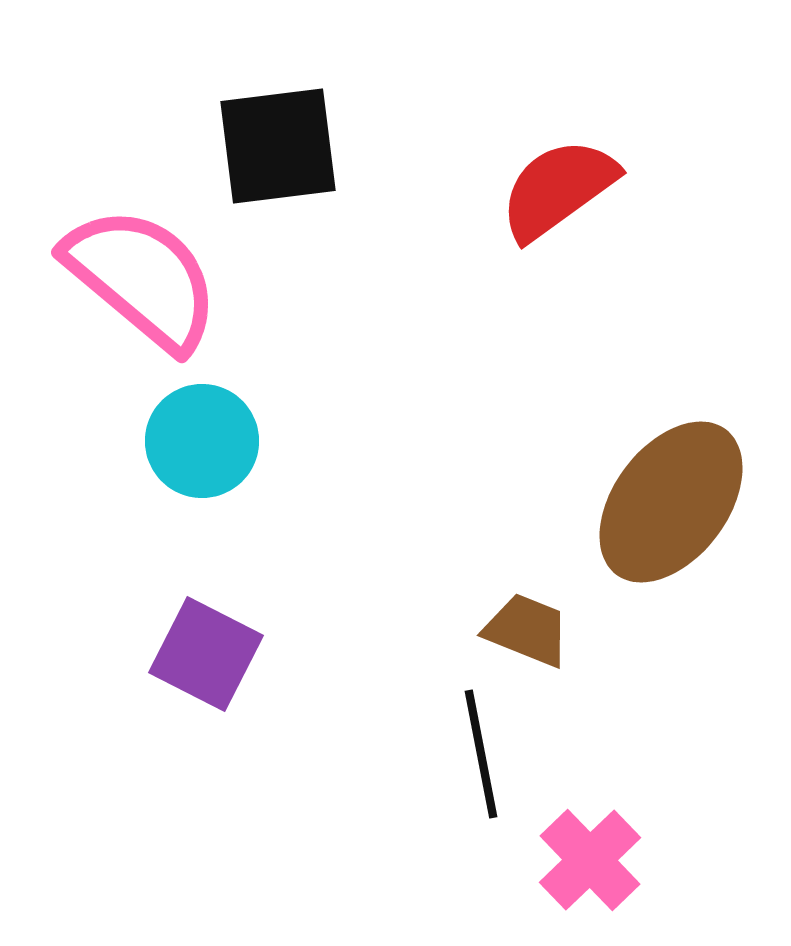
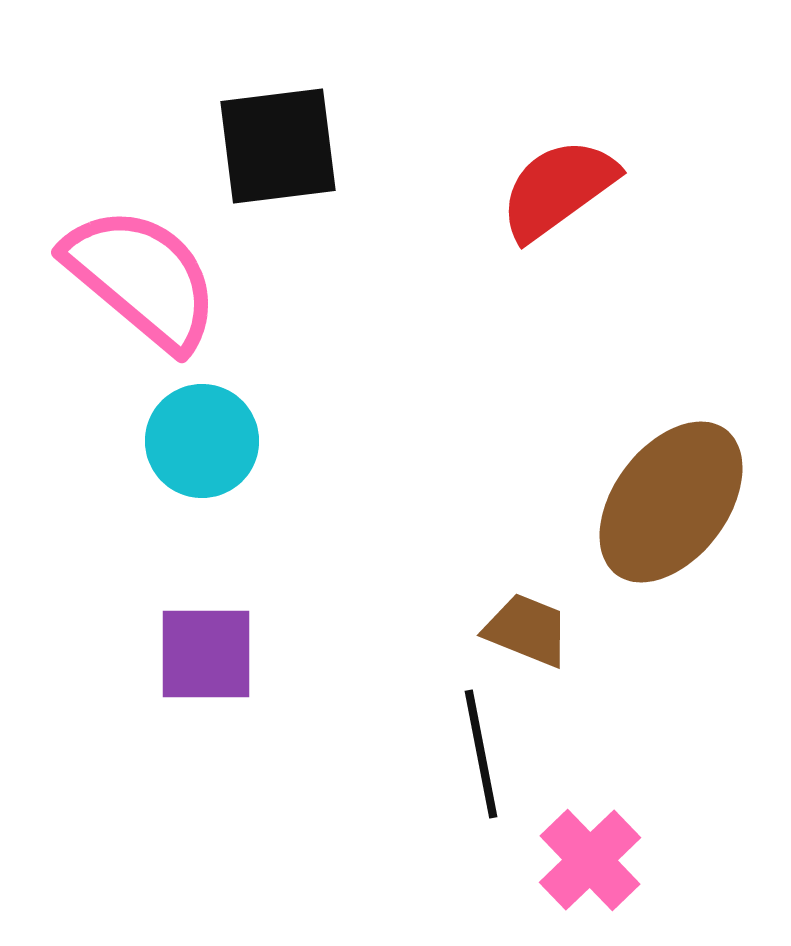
purple square: rotated 27 degrees counterclockwise
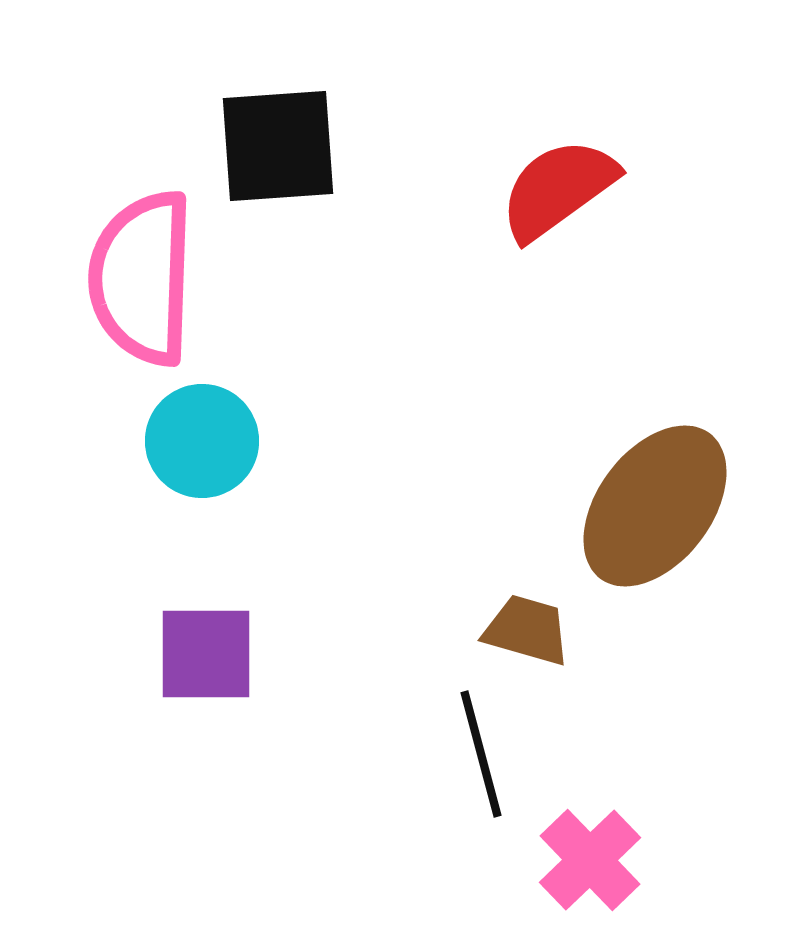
black square: rotated 3 degrees clockwise
pink semicircle: rotated 128 degrees counterclockwise
brown ellipse: moved 16 px left, 4 px down
brown trapezoid: rotated 6 degrees counterclockwise
black line: rotated 4 degrees counterclockwise
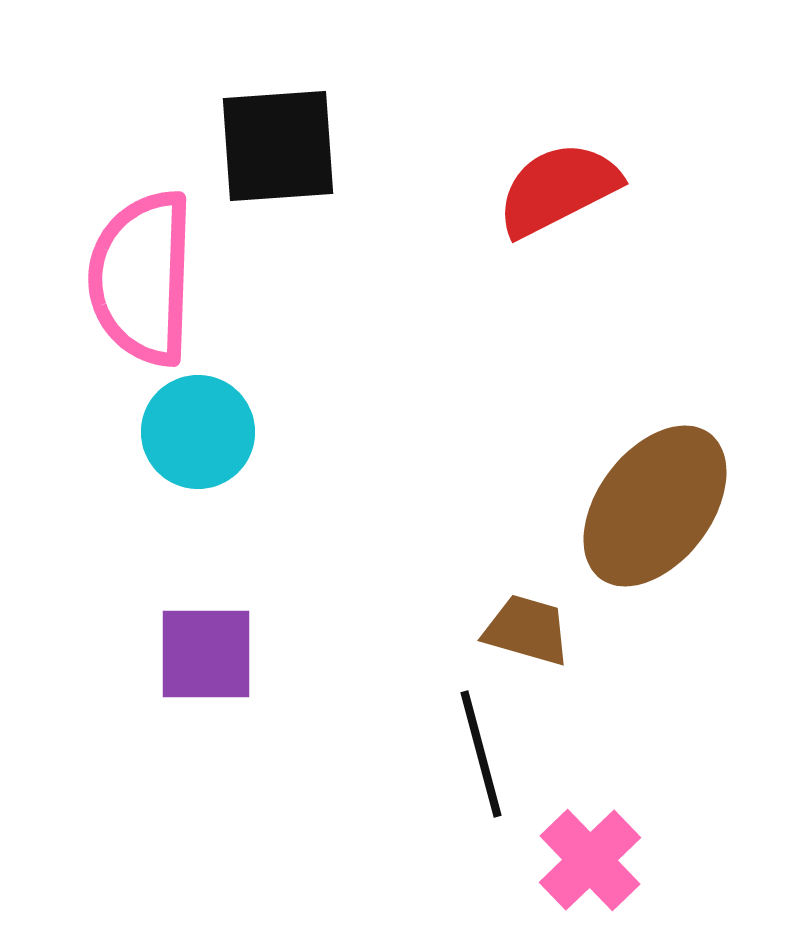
red semicircle: rotated 9 degrees clockwise
cyan circle: moved 4 px left, 9 px up
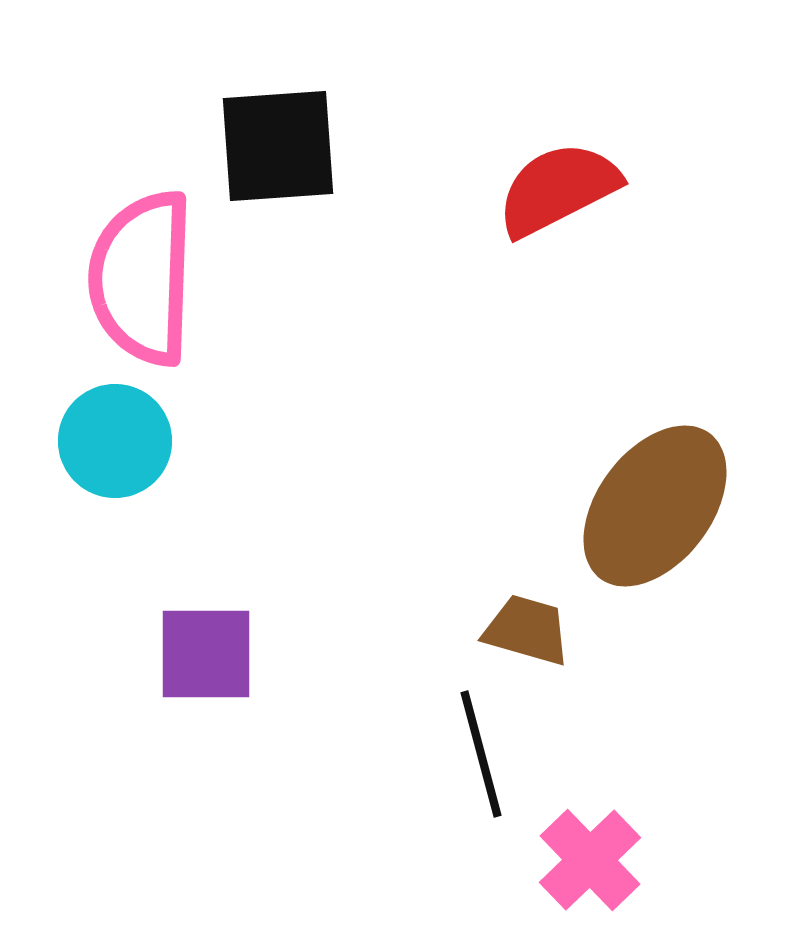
cyan circle: moved 83 px left, 9 px down
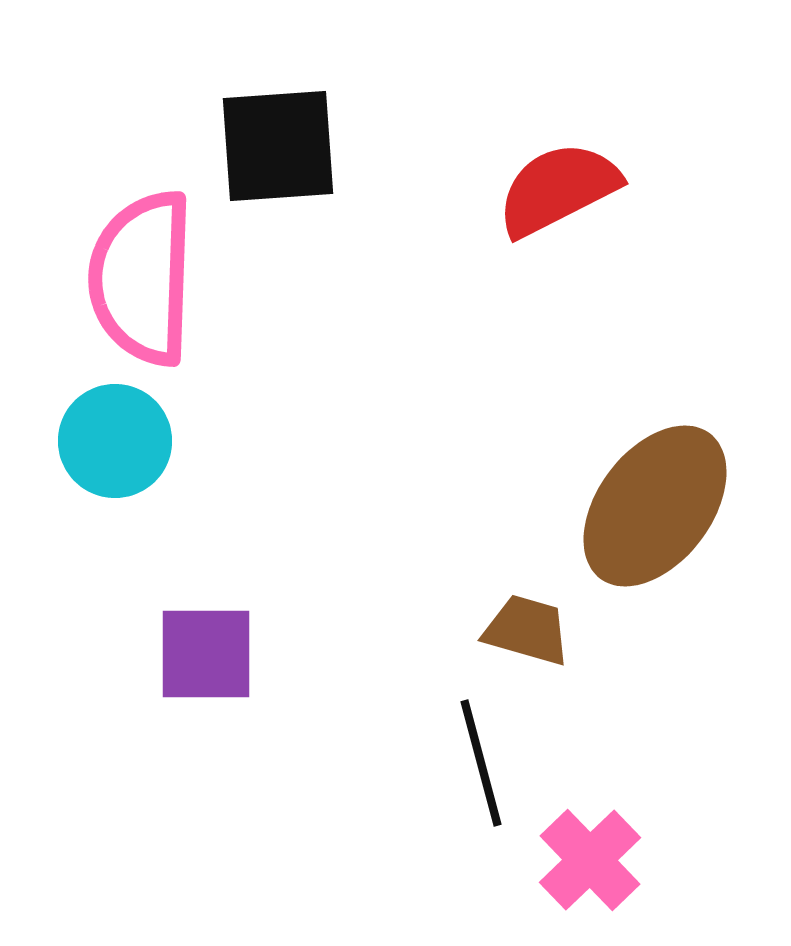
black line: moved 9 px down
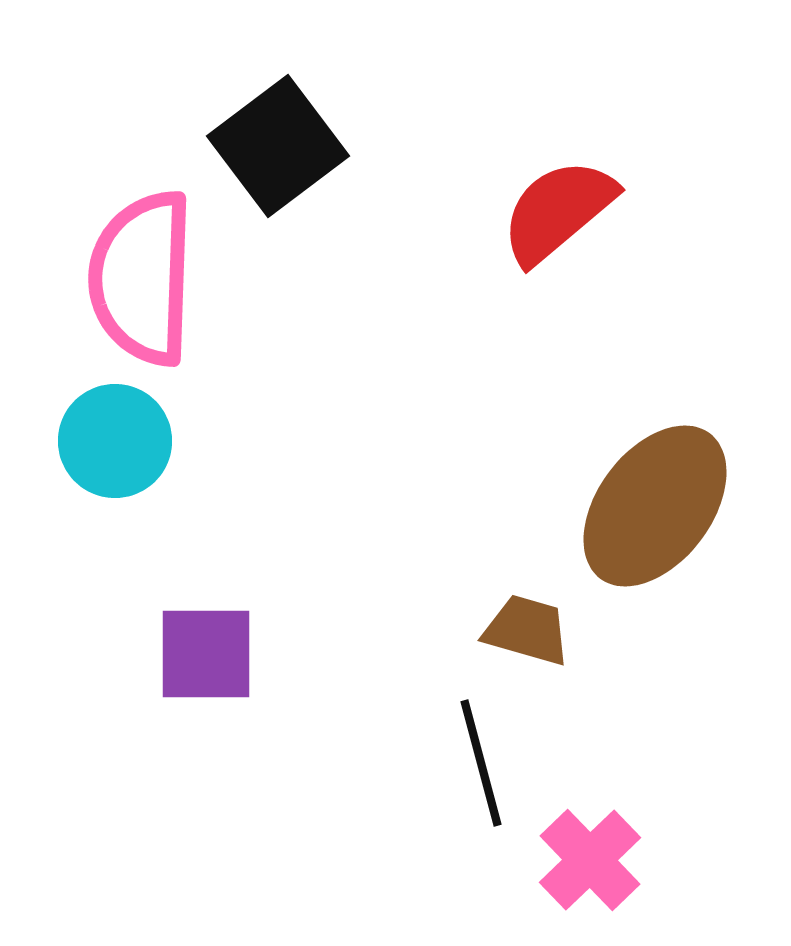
black square: rotated 33 degrees counterclockwise
red semicircle: moved 22 px down; rotated 13 degrees counterclockwise
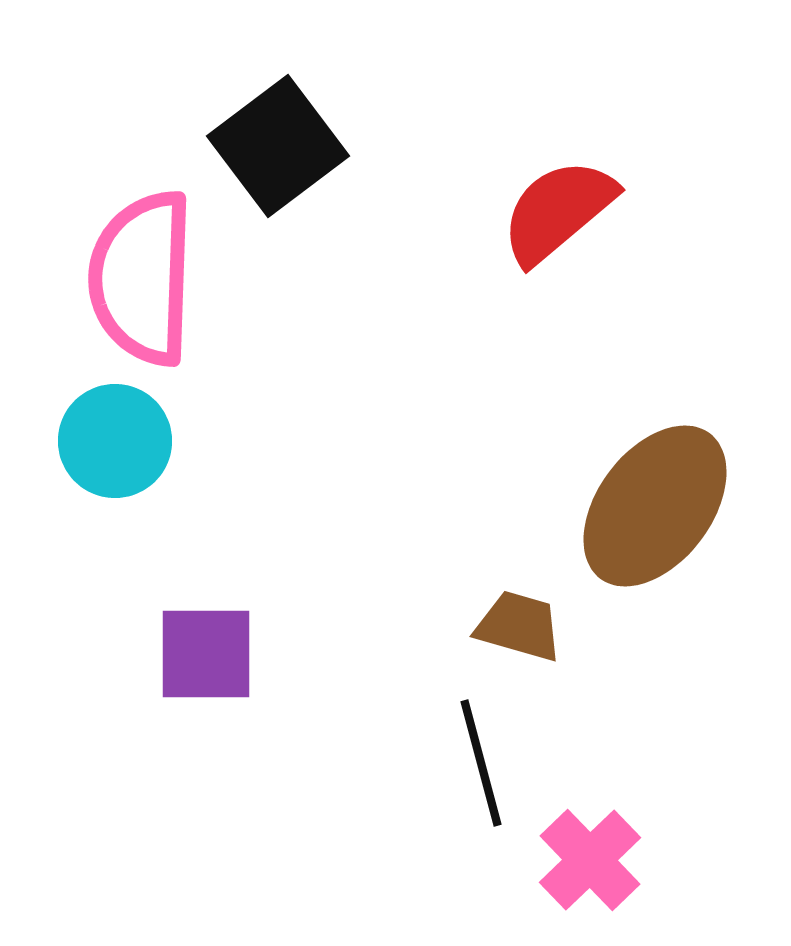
brown trapezoid: moved 8 px left, 4 px up
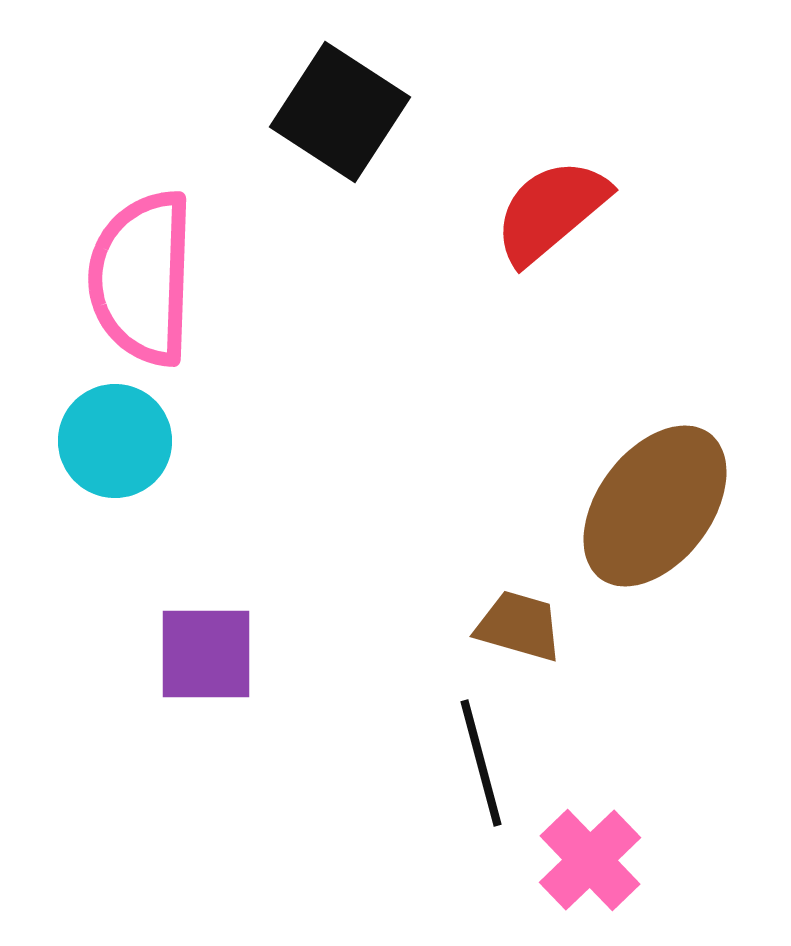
black square: moved 62 px right, 34 px up; rotated 20 degrees counterclockwise
red semicircle: moved 7 px left
